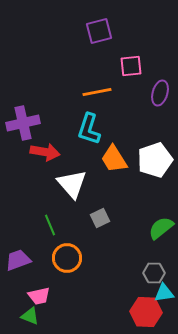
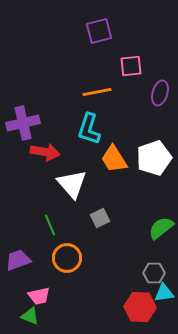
white pentagon: moved 1 px left, 2 px up
red hexagon: moved 6 px left, 5 px up
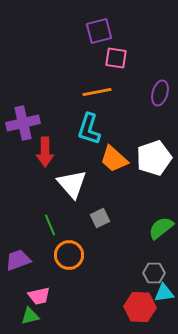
pink square: moved 15 px left, 8 px up; rotated 15 degrees clockwise
red arrow: rotated 80 degrees clockwise
orange trapezoid: rotated 16 degrees counterclockwise
orange circle: moved 2 px right, 3 px up
green triangle: rotated 36 degrees counterclockwise
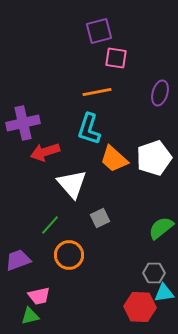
red arrow: rotated 72 degrees clockwise
green line: rotated 65 degrees clockwise
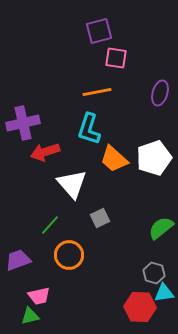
gray hexagon: rotated 15 degrees clockwise
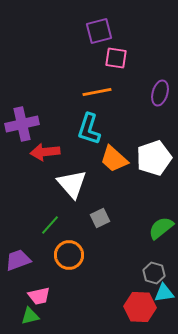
purple cross: moved 1 px left, 1 px down
red arrow: rotated 12 degrees clockwise
